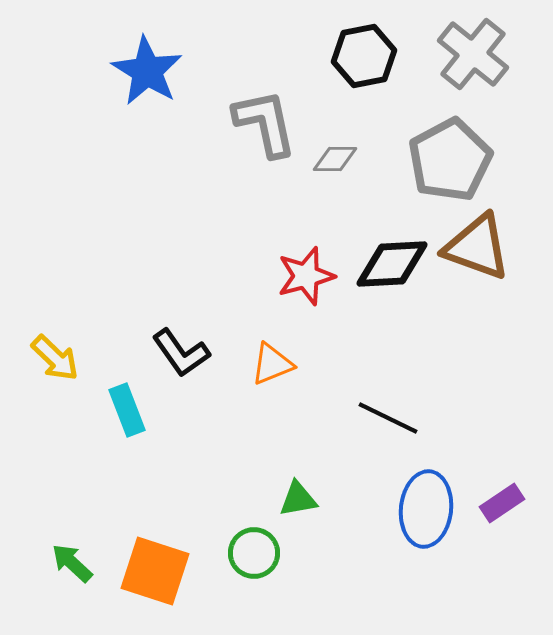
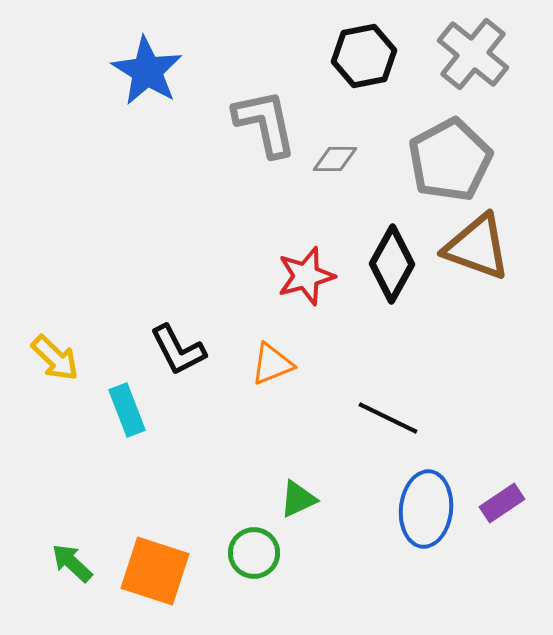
black diamond: rotated 58 degrees counterclockwise
black L-shape: moved 3 px left, 3 px up; rotated 8 degrees clockwise
green triangle: rotated 15 degrees counterclockwise
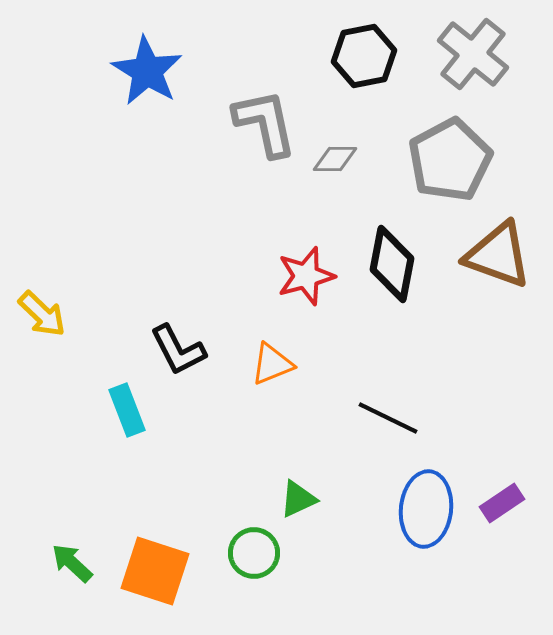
brown triangle: moved 21 px right, 8 px down
black diamond: rotated 18 degrees counterclockwise
yellow arrow: moved 13 px left, 44 px up
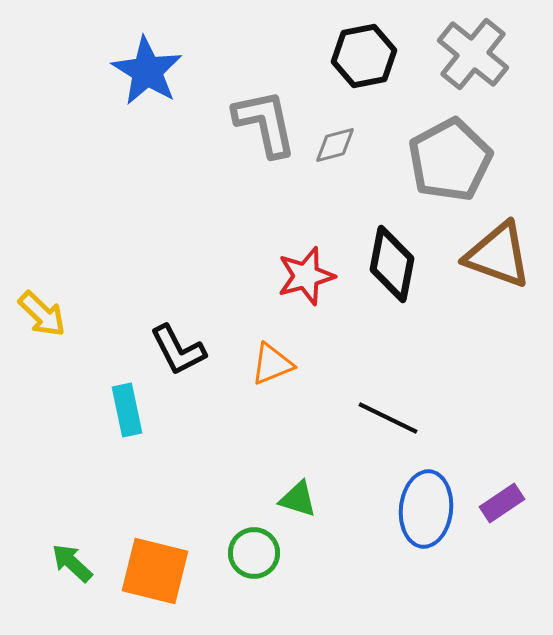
gray diamond: moved 14 px up; rotated 15 degrees counterclockwise
cyan rectangle: rotated 9 degrees clockwise
green triangle: rotated 42 degrees clockwise
orange square: rotated 4 degrees counterclockwise
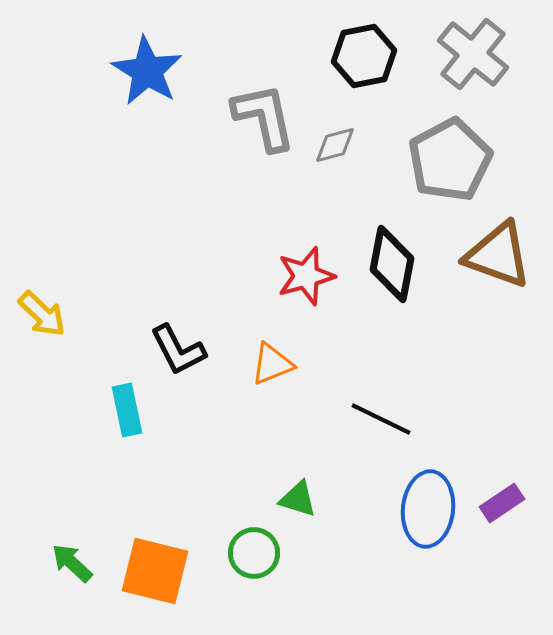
gray L-shape: moved 1 px left, 6 px up
black line: moved 7 px left, 1 px down
blue ellipse: moved 2 px right
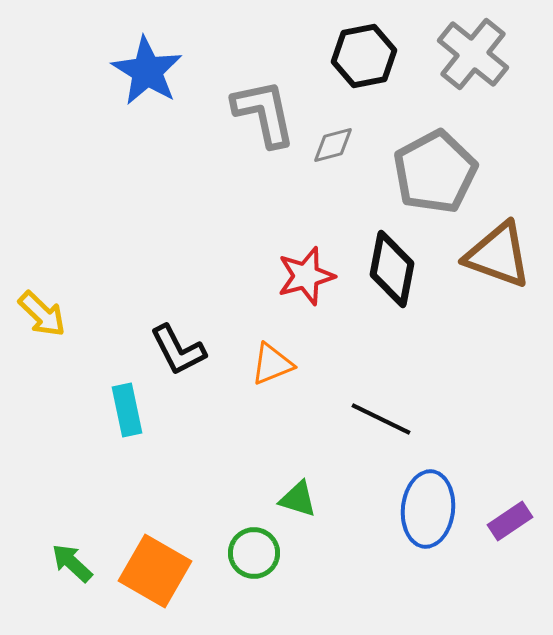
gray L-shape: moved 4 px up
gray diamond: moved 2 px left
gray pentagon: moved 15 px left, 12 px down
black diamond: moved 5 px down
purple rectangle: moved 8 px right, 18 px down
orange square: rotated 16 degrees clockwise
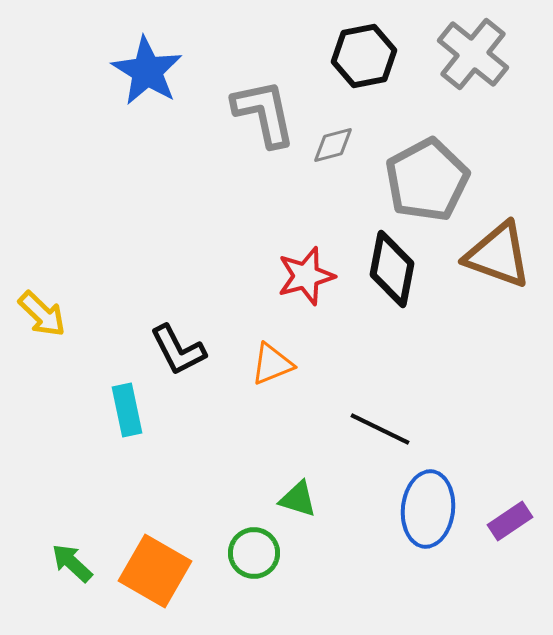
gray pentagon: moved 8 px left, 8 px down
black line: moved 1 px left, 10 px down
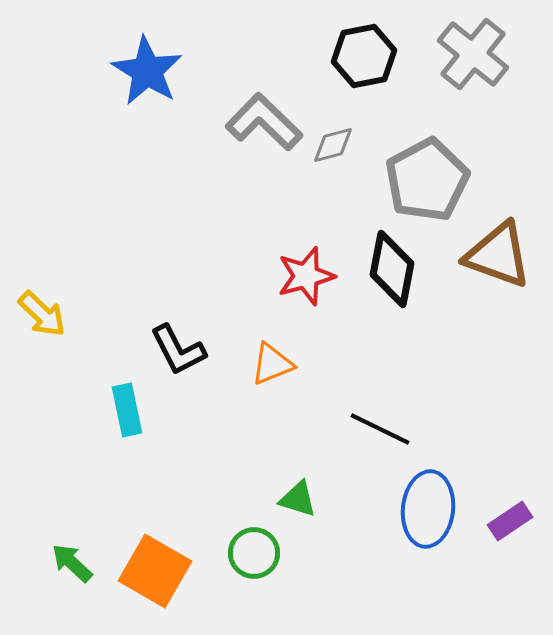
gray L-shape: moved 9 px down; rotated 34 degrees counterclockwise
